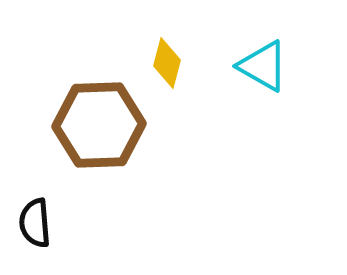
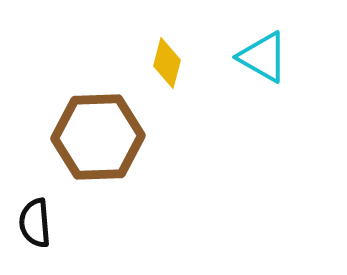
cyan triangle: moved 9 px up
brown hexagon: moved 1 px left, 12 px down
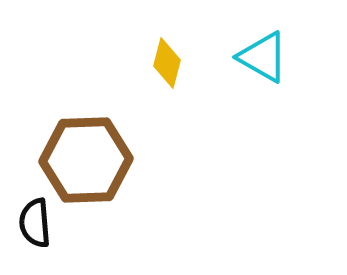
brown hexagon: moved 12 px left, 23 px down
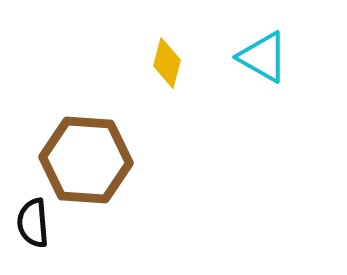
brown hexagon: rotated 6 degrees clockwise
black semicircle: moved 2 px left
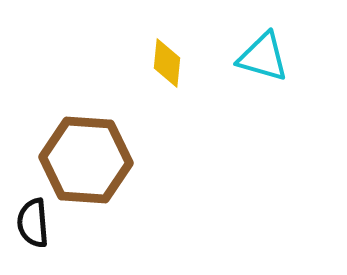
cyan triangle: rotated 14 degrees counterclockwise
yellow diamond: rotated 9 degrees counterclockwise
